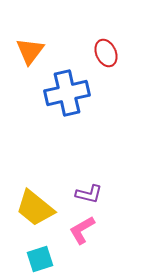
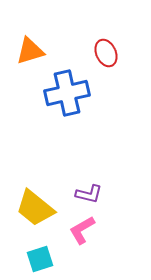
orange triangle: rotated 36 degrees clockwise
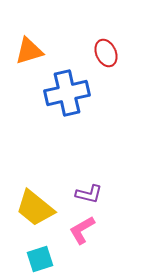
orange triangle: moved 1 px left
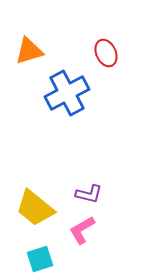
blue cross: rotated 15 degrees counterclockwise
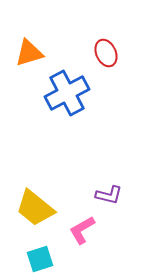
orange triangle: moved 2 px down
purple L-shape: moved 20 px right, 1 px down
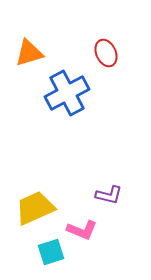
yellow trapezoid: rotated 117 degrees clockwise
pink L-shape: rotated 128 degrees counterclockwise
cyan square: moved 11 px right, 7 px up
